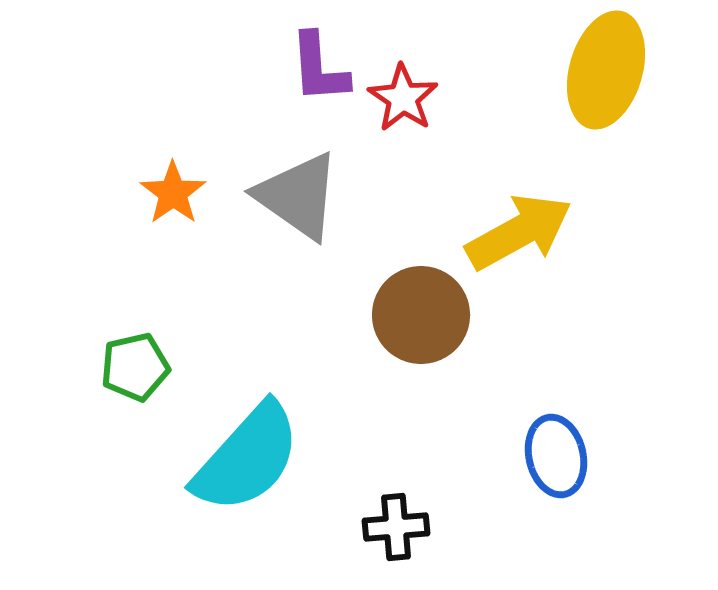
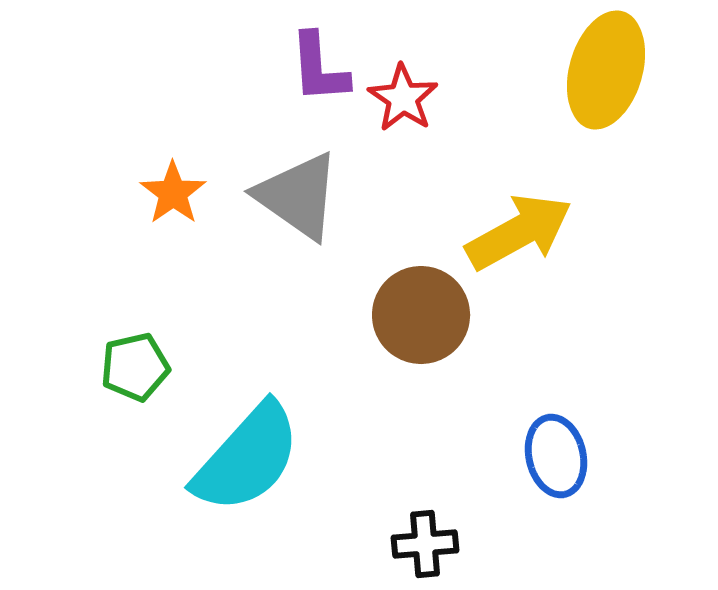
black cross: moved 29 px right, 17 px down
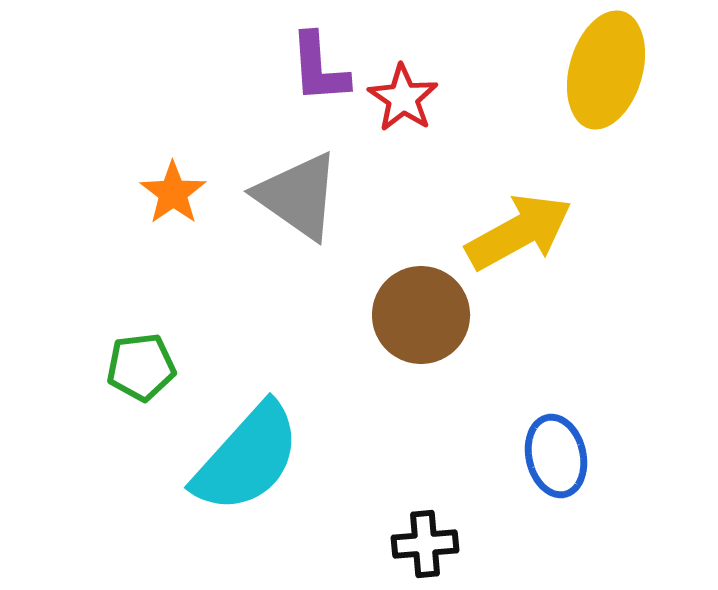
green pentagon: moved 6 px right; rotated 6 degrees clockwise
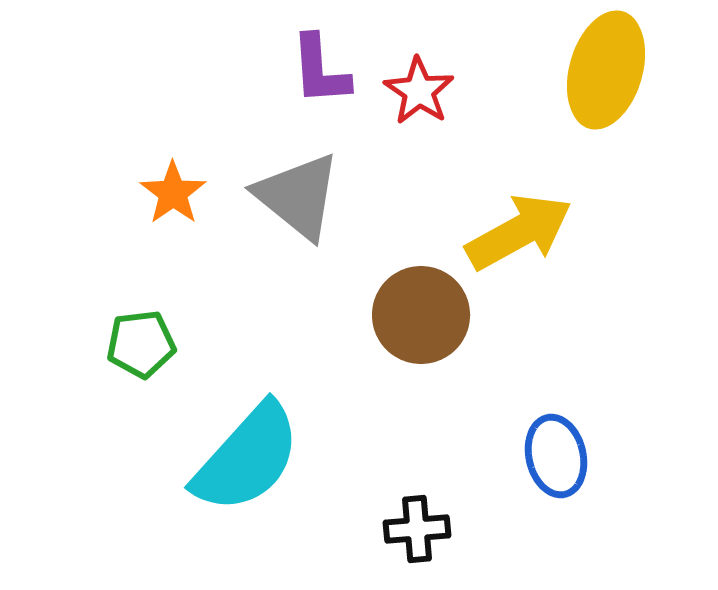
purple L-shape: moved 1 px right, 2 px down
red star: moved 16 px right, 7 px up
gray triangle: rotated 4 degrees clockwise
green pentagon: moved 23 px up
black cross: moved 8 px left, 15 px up
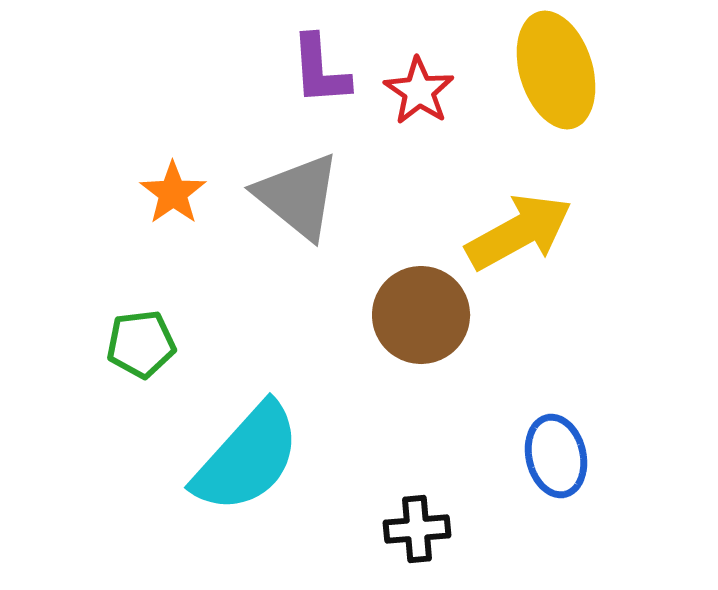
yellow ellipse: moved 50 px left; rotated 33 degrees counterclockwise
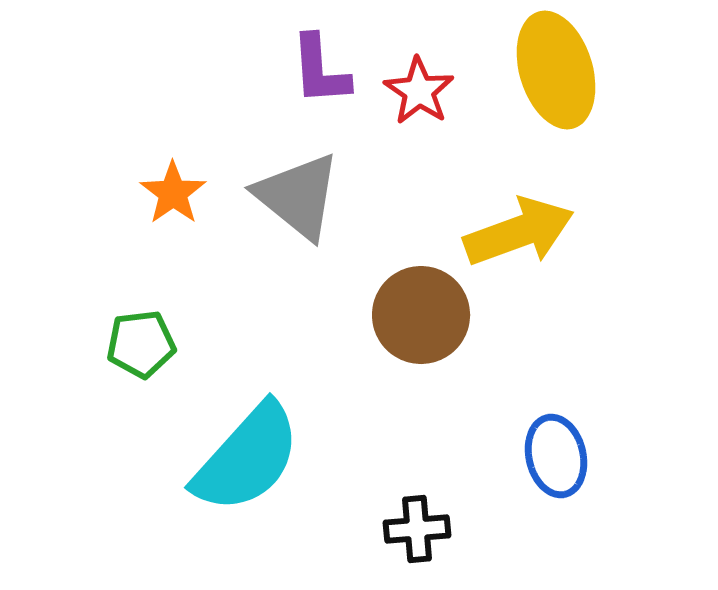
yellow arrow: rotated 9 degrees clockwise
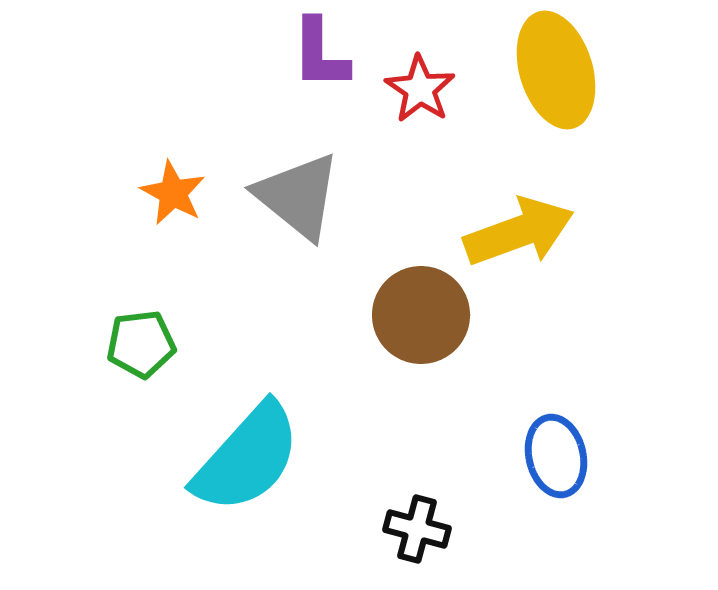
purple L-shape: moved 16 px up; rotated 4 degrees clockwise
red star: moved 1 px right, 2 px up
orange star: rotated 8 degrees counterclockwise
black cross: rotated 20 degrees clockwise
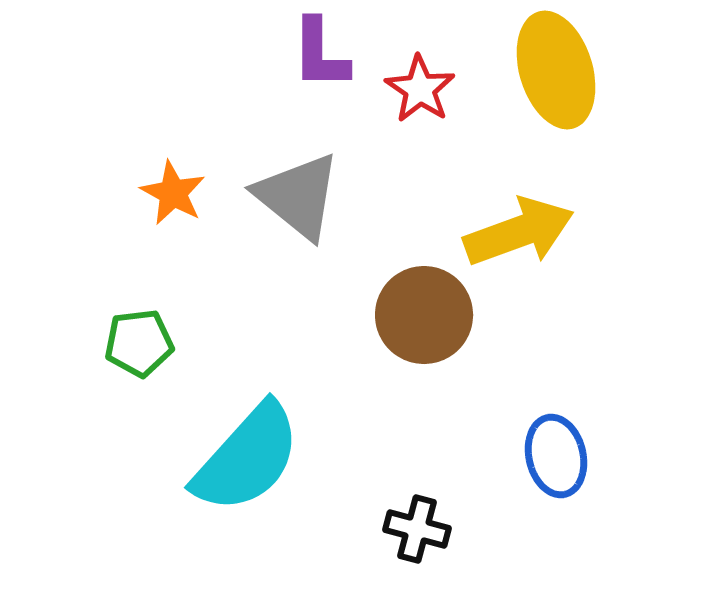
brown circle: moved 3 px right
green pentagon: moved 2 px left, 1 px up
